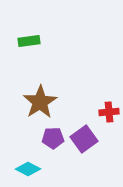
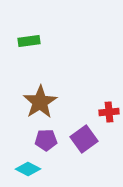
purple pentagon: moved 7 px left, 2 px down
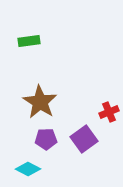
brown star: rotated 8 degrees counterclockwise
red cross: rotated 18 degrees counterclockwise
purple pentagon: moved 1 px up
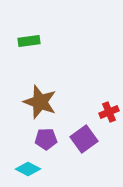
brown star: rotated 12 degrees counterclockwise
